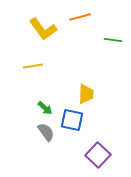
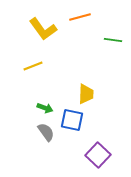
yellow line: rotated 12 degrees counterclockwise
green arrow: rotated 21 degrees counterclockwise
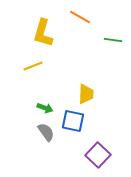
orange line: rotated 45 degrees clockwise
yellow L-shape: moved 4 px down; rotated 52 degrees clockwise
blue square: moved 1 px right, 1 px down
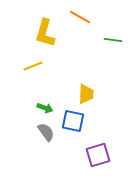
yellow L-shape: moved 2 px right
purple square: rotated 30 degrees clockwise
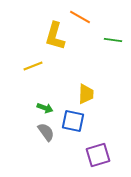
yellow L-shape: moved 10 px right, 3 px down
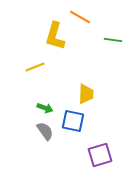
yellow line: moved 2 px right, 1 px down
gray semicircle: moved 1 px left, 1 px up
purple square: moved 2 px right
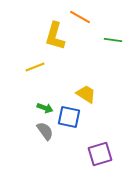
yellow trapezoid: rotated 60 degrees counterclockwise
blue square: moved 4 px left, 4 px up
purple square: moved 1 px up
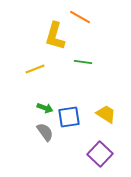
green line: moved 30 px left, 22 px down
yellow line: moved 2 px down
yellow trapezoid: moved 20 px right, 20 px down
blue square: rotated 20 degrees counterclockwise
gray semicircle: moved 1 px down
purple square: rotated 30 degrees counterclockwise
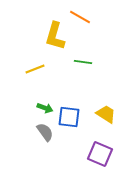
blue square: rotated 15 degrees clockwise
purple square: rotated 20 degrees counterclockwise
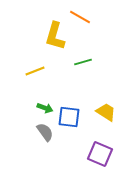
green line: rotated 24 degrees counterclockwise
yellow line: moved 2 px down
yellow trapezoid: moved 2 px up
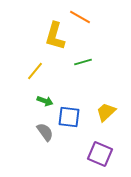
yellow line: rotated 30 degrees counterclockwise
green arrow: moved 7 px up
yellow trapezoid: rotated 75 degrees counterclockwise
